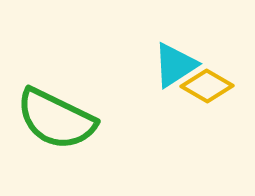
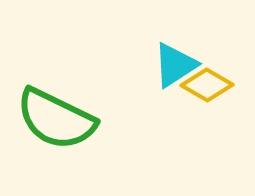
yellow diamond: moved 1 px up
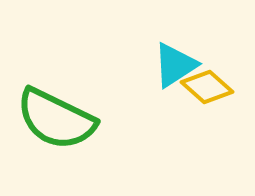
yellow diamond: moved 2 px down; rotated 12 degrees clockwise
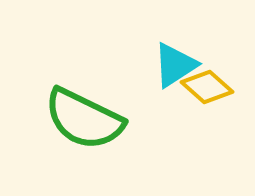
green semicircle: moved 28 px right
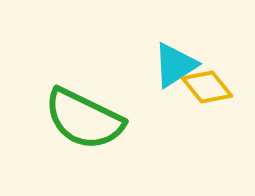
yellow diamond: rotated 9 degrees clockwise
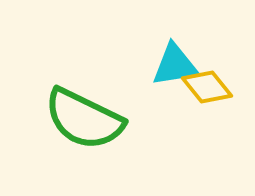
cyan triangle: rotated 24 degrees clockwise
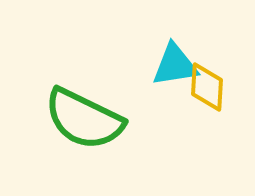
yellow diamond: rotated 42 degrees clockwise
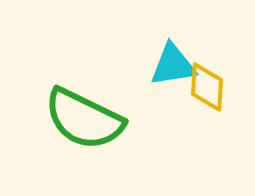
cyan triangle: moved 2 px left
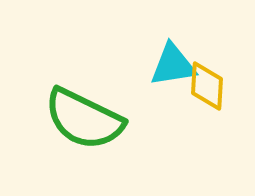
yellow diamond: moved 1 px up
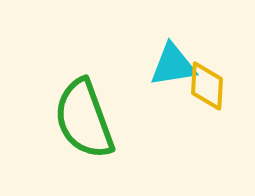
green semicircle: rotated 44 degrees clockwise
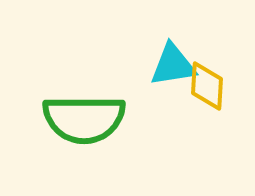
green semicircle: rotated 70 degrees counterclockwise
